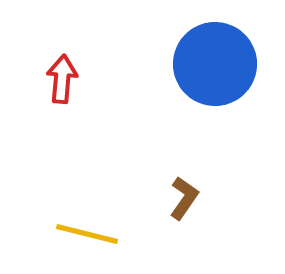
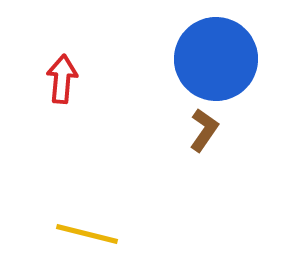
blue circle: moved 1 px right, 5 px up
brown L-shape: moved 20 px right, 68 px up
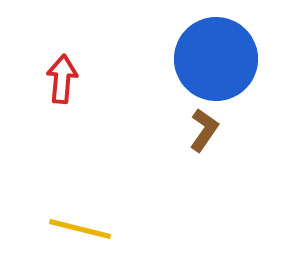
yellow line: moved 7 px left, 5 px up
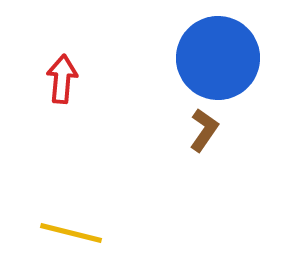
blue circle: moved 2 px right, 1 px up
yellow line: moved 9 px left, 4 px down
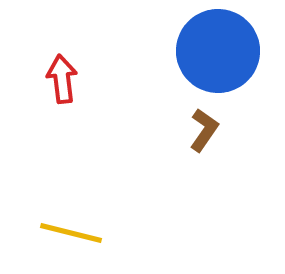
blue circle: moved 7 px up
red arrow: rotated 12 degrees counterclockwise
